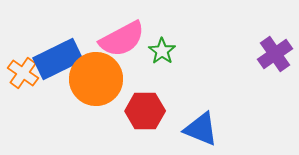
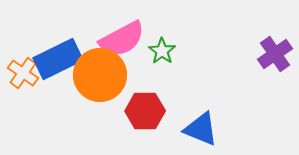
orange circle: moved 4 px right, 4 px up
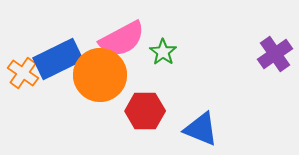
green star: moved 1 px right, 1 px down
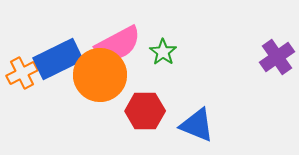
pink semicircle: moved 4 px left, 5 px down
purple cross: moved 2 px right, 3 px down
orange cross: moved 1 px left; rotated 28 degrees clockwise
blue triangle: moved 4 px left, 4 px up
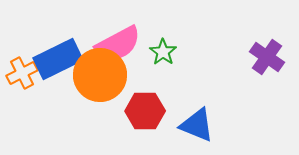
purple cross: moved 10 px left; rotated 20 degrees counterclockwise
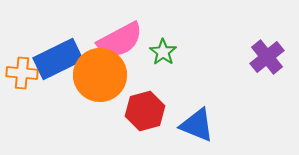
pink semicircle: moved 2 px right, 4 px up
purple cross: rotated 16 degrees clockwise
orange cross: rotated 32 degrees clockwise
red hexagon: rotated 15 degrees counterclockwise
